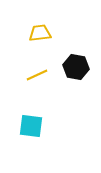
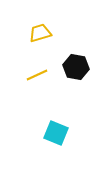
yellow trapezoid: rotated 10 degrees counterclockwise
cyan square: moved 25 px right, 7 px down; rotated 15 degrees clockwise
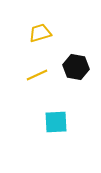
cyan square: moved 11 px up; rotated 25 degrees counterclockwise
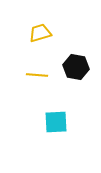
yellow line: rotated 30 degrees clockwise
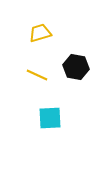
yellow line: rotated 20 degrees clockwise
cyan square: moved 6 px left, 4 px up
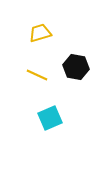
cyan square: rotated 20 degrees counterclockwise
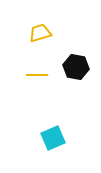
yellow line: rotated 25 degrees counterclockwise
cyan square: moved 3 px right, 20 px down
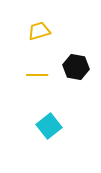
yellow trapezoid: moved 1 px left, 2 px up
cyan square: moved 4 px left, 12 px up; rotated 15 degrees counterclockwise
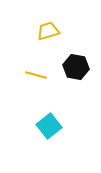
yellow trapezoid: moved 9 px right
yellow line: moved 1 px left; rotated 15 degrees clockwise
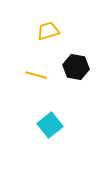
cyan square: moved 1 px right, 1 px up
